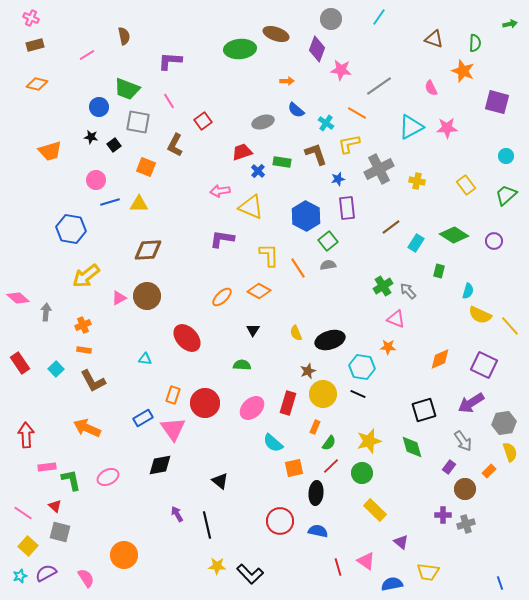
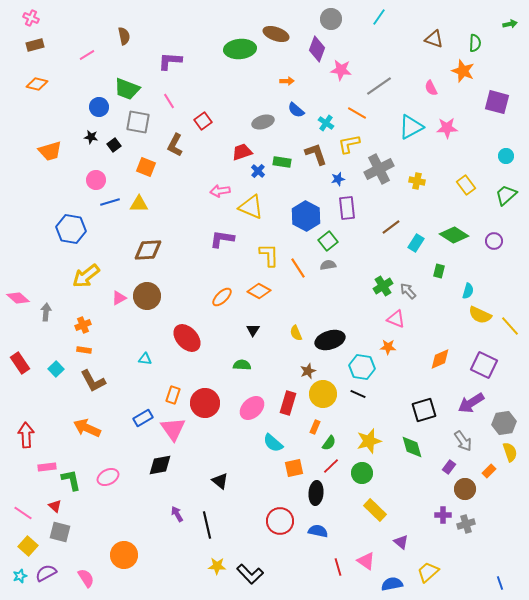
yellow trapezoid at (428, 572): rotated 130 degrees clockwise
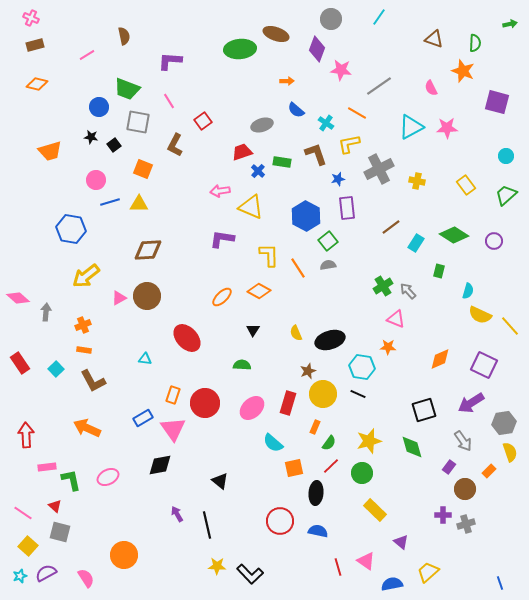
gray ellipse at (263, 122): moved 1 px left, 3 px down
orange square at (146, 167): moved 3 px left, 2 px down
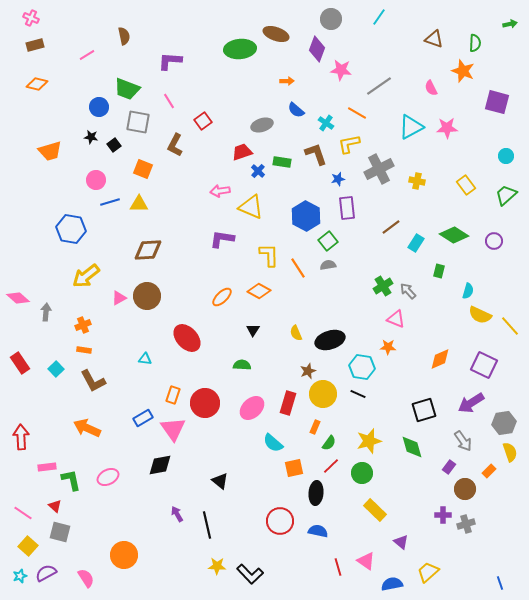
red arrow at (26, 435): moved 5 px left, 2 px down
